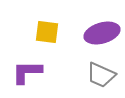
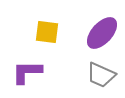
purple ellipse: rotated 32 degrees counterclockwise
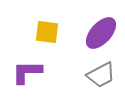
purple ellipse: moved 1 px left
gray trapezoid: rotated 52 degrees counterclockwise
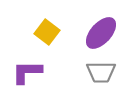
yellow square: rotated 30 degrees clockwise
gray trapezoid: moved 3 px up; rotated 28 degrees clockwise
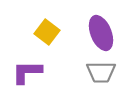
purple ellipse: rotated 64 degrees counterclockwise
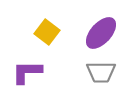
purple ellipse: rotated 64 degrees clockwise
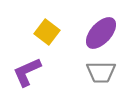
purple L-shape: rotated 24 degrees counterclockwise
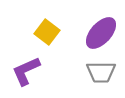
purple L-shape: moved 1 px left, 1 px up
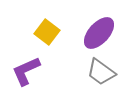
purple ellipse: moved 2 px left
gray trapezoid: rotated 36 degrees clockwise
